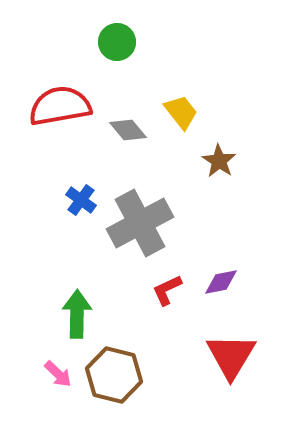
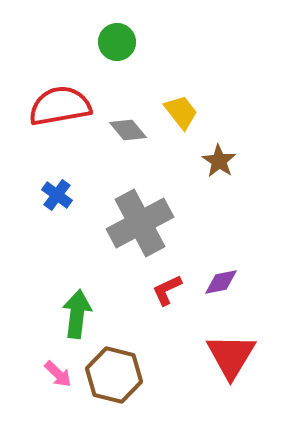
blue cross: moved 24 px left, 5 px up
green arrow: rotated 6 degrees clockwise
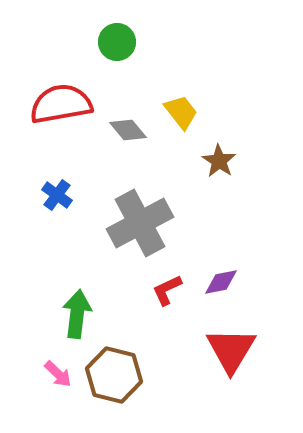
red semicircle: moved 1 px right, 2 px up
red triangle: moved 6 px up
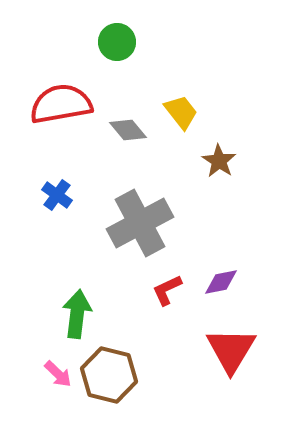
brown hexagon: moved 5 px left
